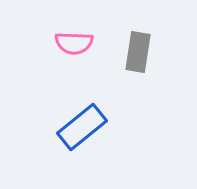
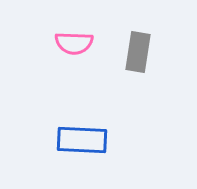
blue rectangle: moved 13 px down; rotated 42 degrees clockwise
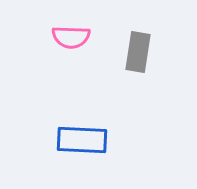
pink semicircle: moved 3 px left, 6 px up
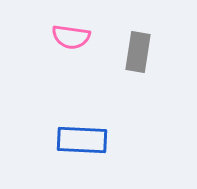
pink semicircle: rotated 6 degrees clockwise
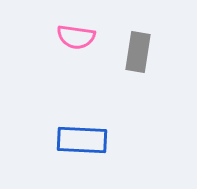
pink semicircle: moved 5 px right
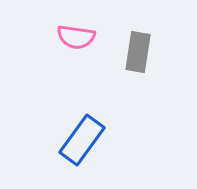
blue rectangle: rotated 57 degrees counterclockwise
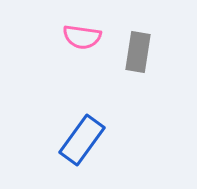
pink semicircle: moved 6 px right
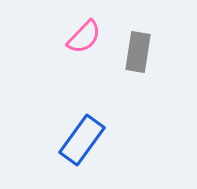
pink semicircle: moved 2 px right; rotated 54 degrees counterclockwise
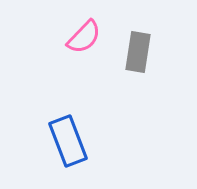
blue rectangle: moved 14 px left, 1 px down; rotated 57 degrees counterclockwise
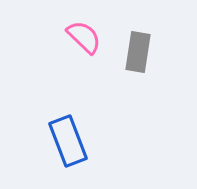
pink semicircle: rotated 90 degrees counterclockwise
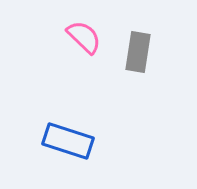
blue rectangle: rotated 51 degrees counterclockwise
